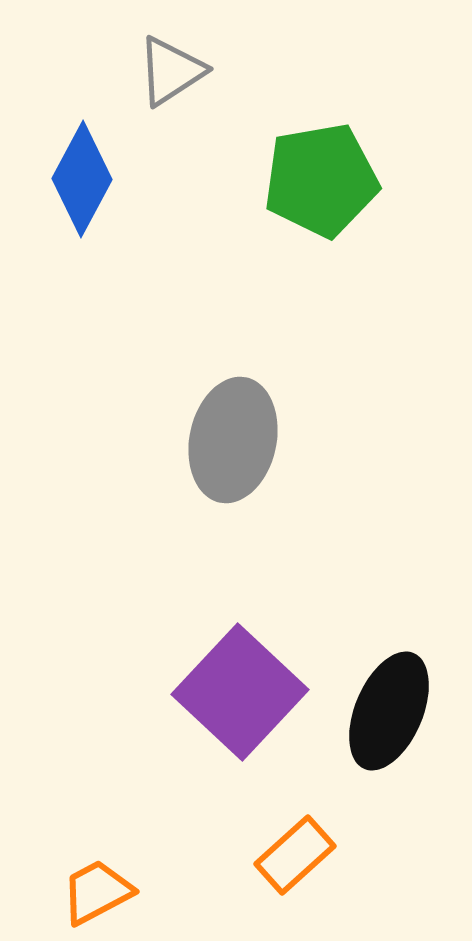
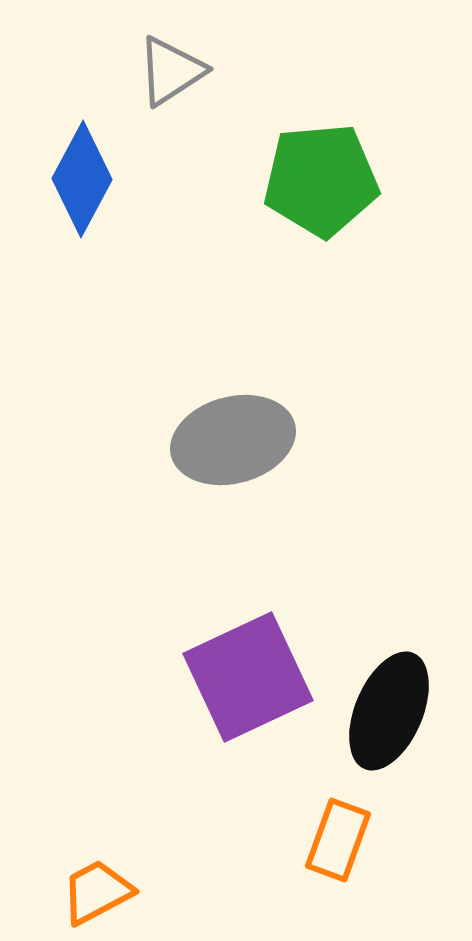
green pentagon: rotated 5 degrees clockwise
gray ellipse: rotated 63 degrees clockwise
purple square: moved 8 px right, 15 px up; rotated 22 degrees clockwise
orange rectangle: moved 43 px right, 15 px up; rotated 28 degrees counterclockwise
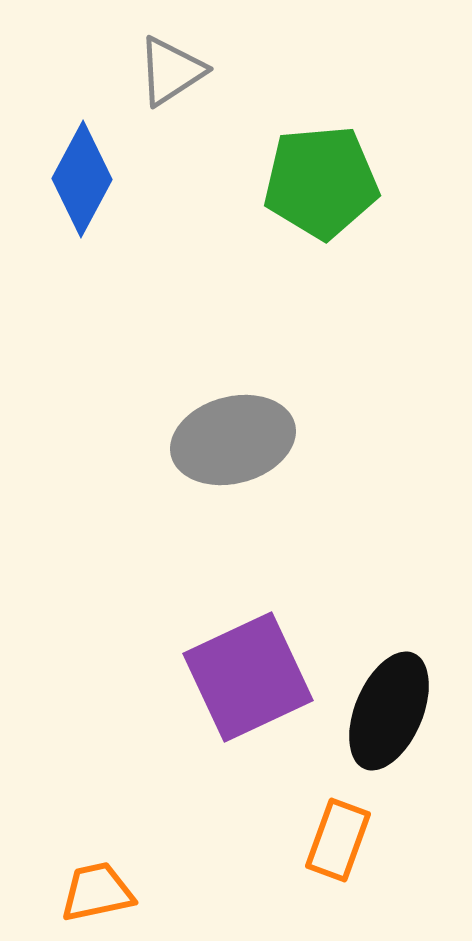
green pentagon: moved 2 px down
orange trapezoid: rotated 16 degrees clockwise
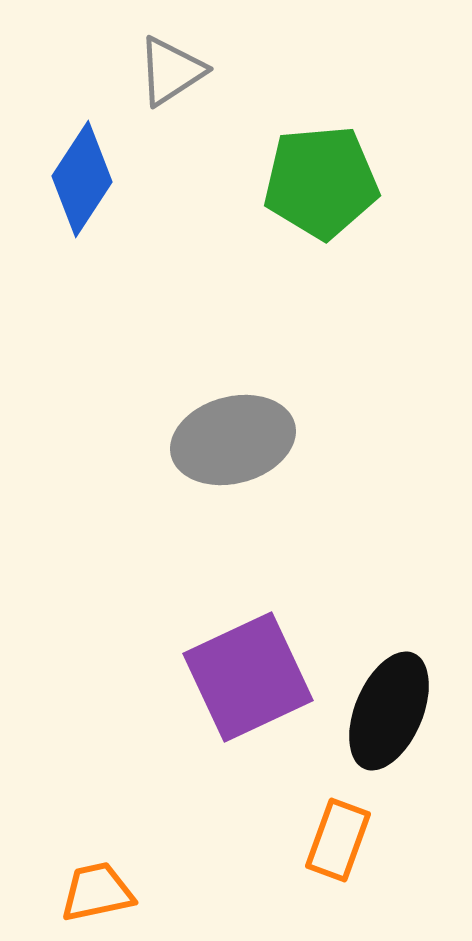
blue diamond: rotated 5 degrees clockwise
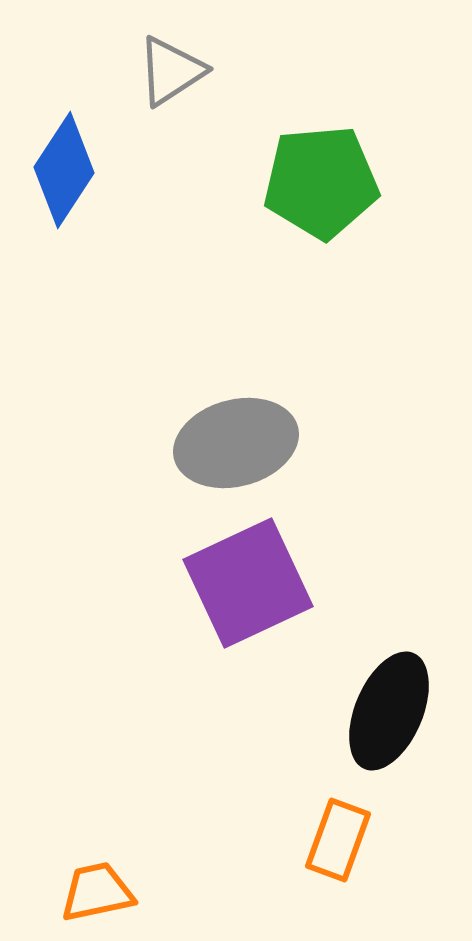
blue diamond: moved 18 px left, 9 px up
gray ellipse: moved 3 px right, 3 px down
purple square: moved 94 px up
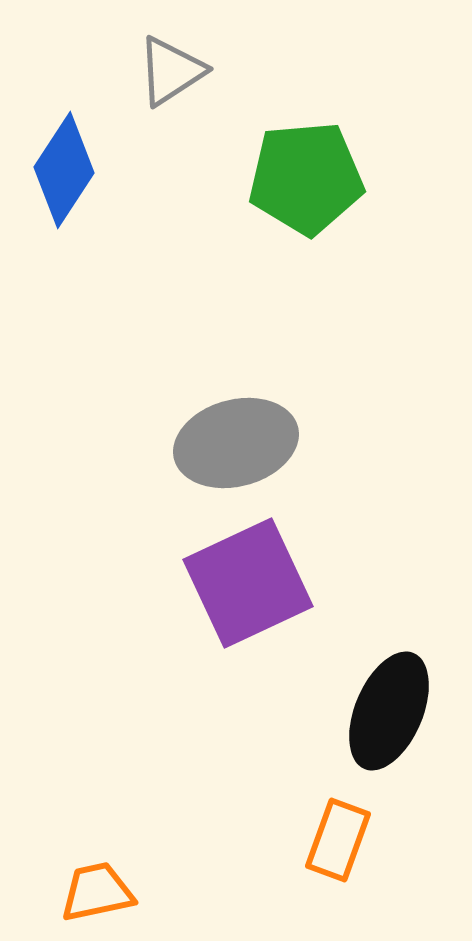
green pentagon: moved 15 px left, 4 px up
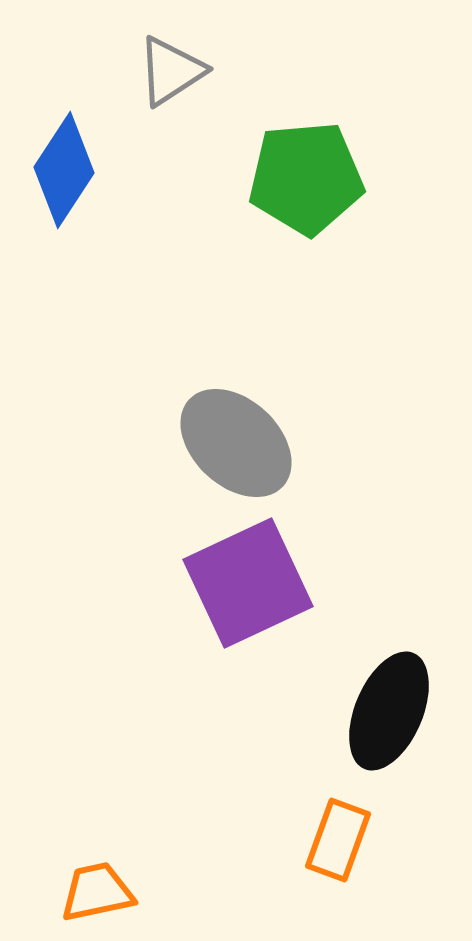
gray ellipse: rotated 58 degrees clockwise
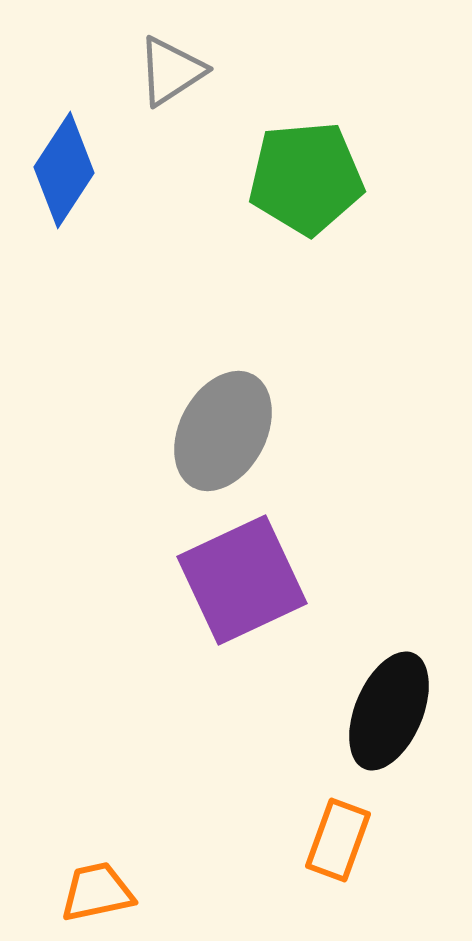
gray ellipse: moved 13 px left, 12 px up; rotated 75 degrees clockwise
purple square: moved 6 px left, 3 px up
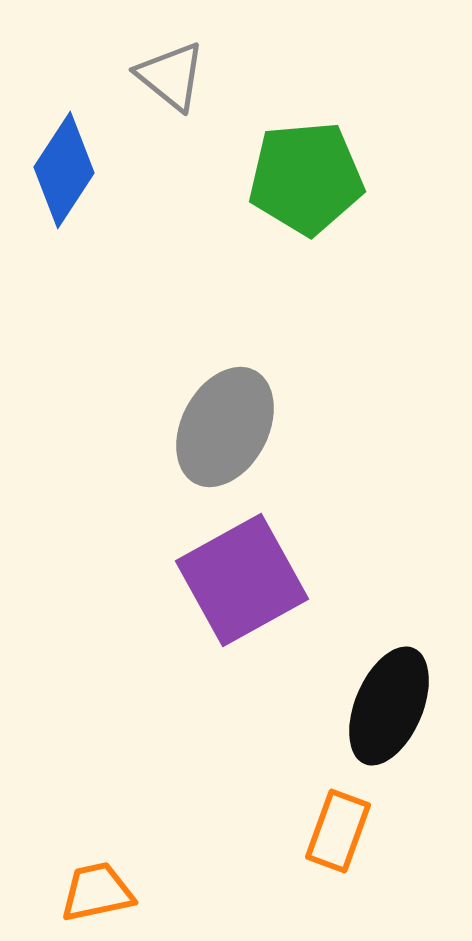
gray triangle: moved 5 px down; rotated 48 degrees counterclockwise
gray ellipse: moved 2 px right, 4 px up
purple square: rotated 4 degrees counterclockwise
black ellipse: moved 5 px up
orange rectangle: moved 9 px up
